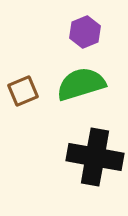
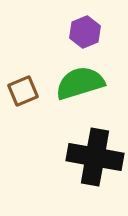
green semicircle: moved 1 px left, 1 px up
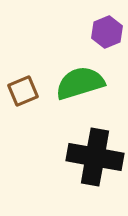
purple hexagon: moved 22 px right
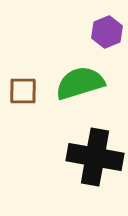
brown square: rotated 24 degrees clockwise
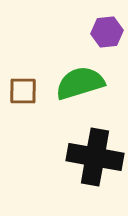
purple hexagon: rotated 16 degrees clockwise
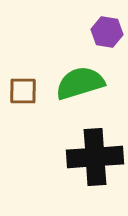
purple hexagon: rotated 16 degrees clockwise
black cross: rotated 14 degrees counterclockwise
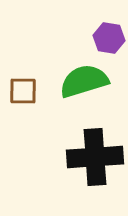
purple hexagon: moved 2 px right, 6 px down
green semicircle: moved 4 px right, 2 px up
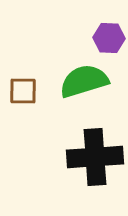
purple hexagon: rotated 8 degrees counterclockwise
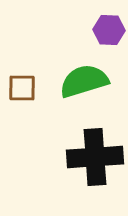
purple hexagon: moved 8 px up
brown square: moved 1 px left, 3 px up
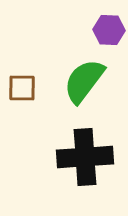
green semicircle: rotated 36 degrees counterclockwise
black cross: moved 10 px left
